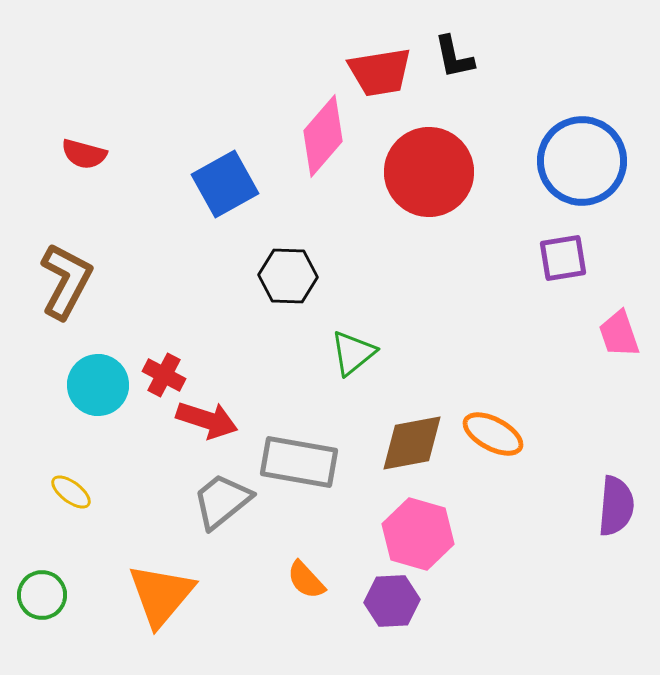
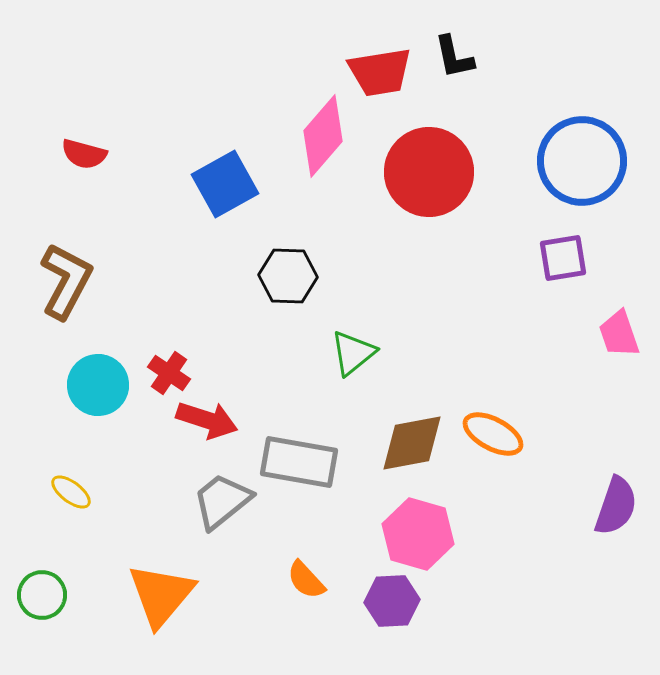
red cross: moved 5 px right, 2 px up; rotated 6 degrees clockwise
purple semicircle: rotated 14 degrees clockwise
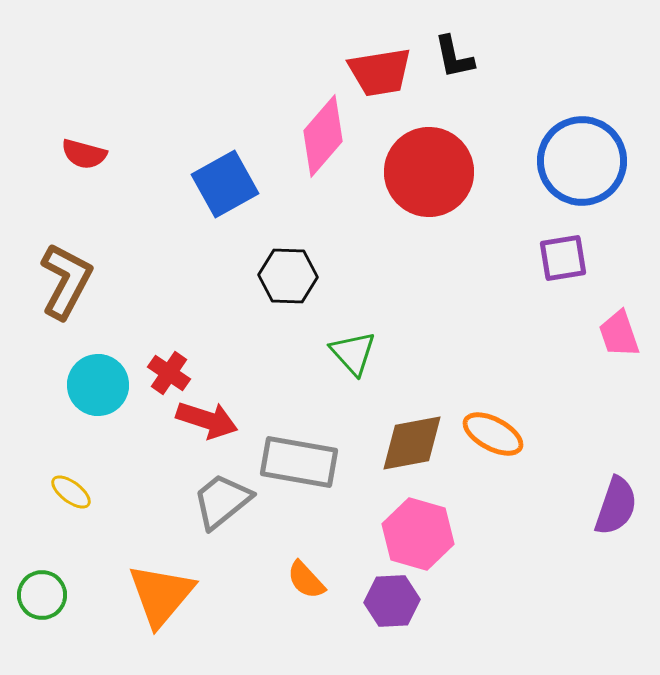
green triangle: rotated 33 degrees counterclockwise
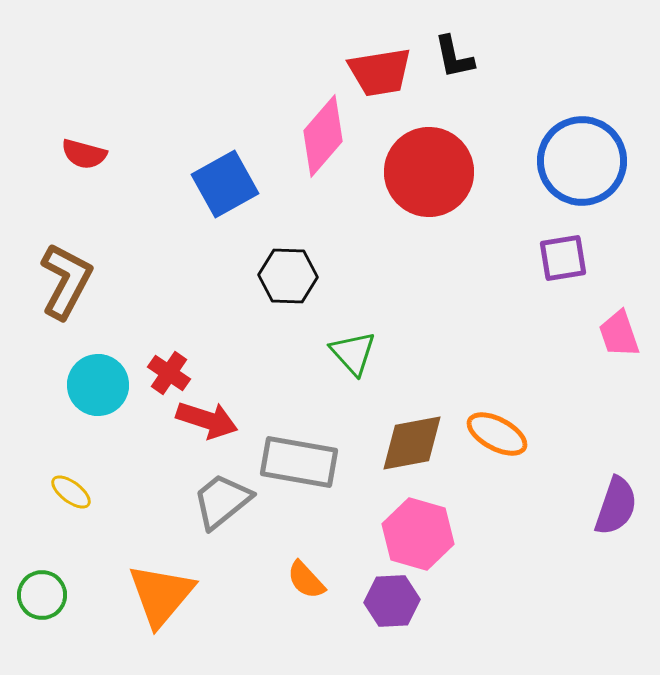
orange ellipse: moved 4 px right
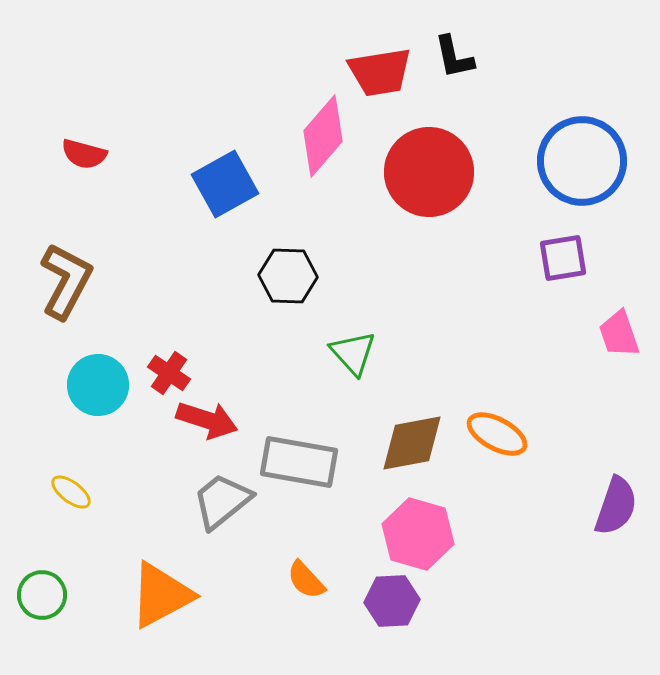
orange triangle: rotated 22 degrees clockwise
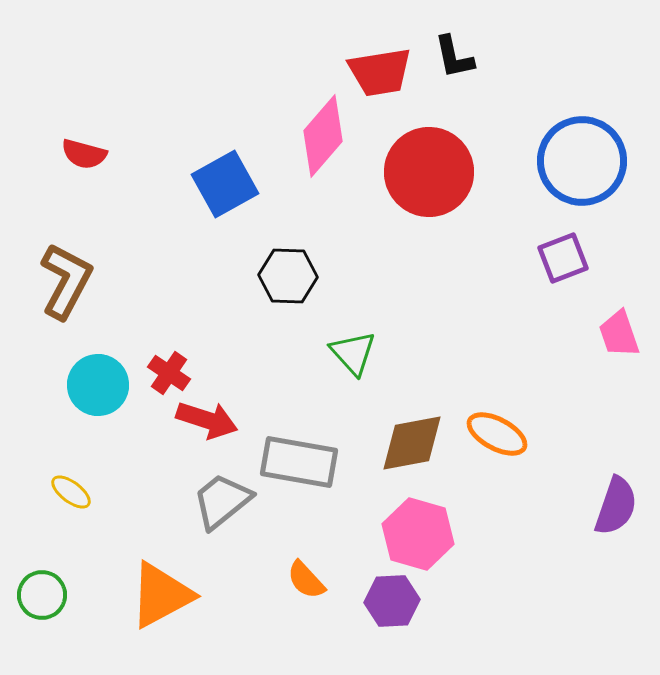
purple square: rotated 12 degrees counterclockwise
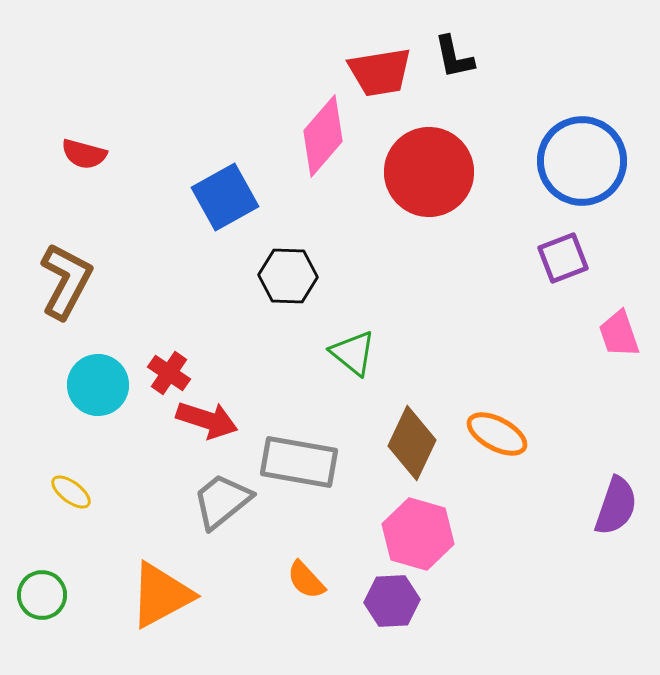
blue square: moved 13 px down
green triangle: rotated 9 degrees counterclockwise
brown diamond: rotated 54 degrees counterclockwise
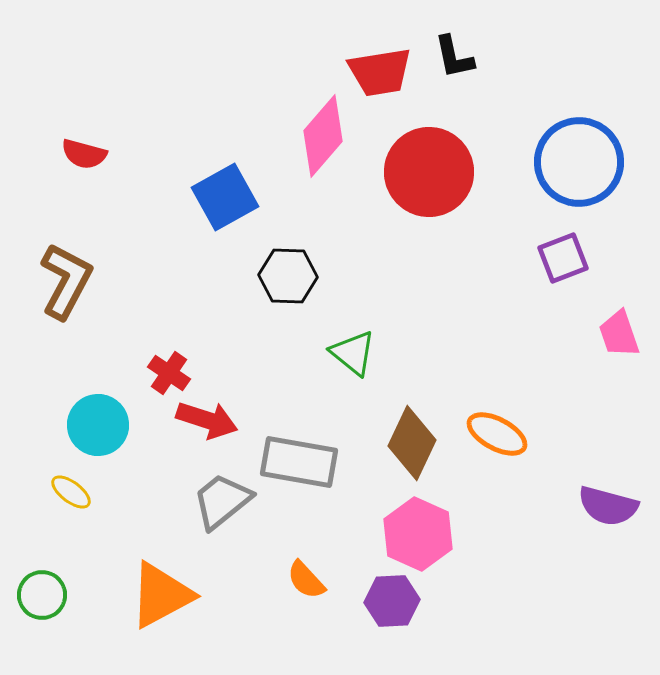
blue circle: moved 3 px left, 1 px down
cyan circle: moved 40 px down
purple semicircle: moved 8 px left; rotated 86 degrees clockwise
pink hexagon: rotated 8 degrees clockwise
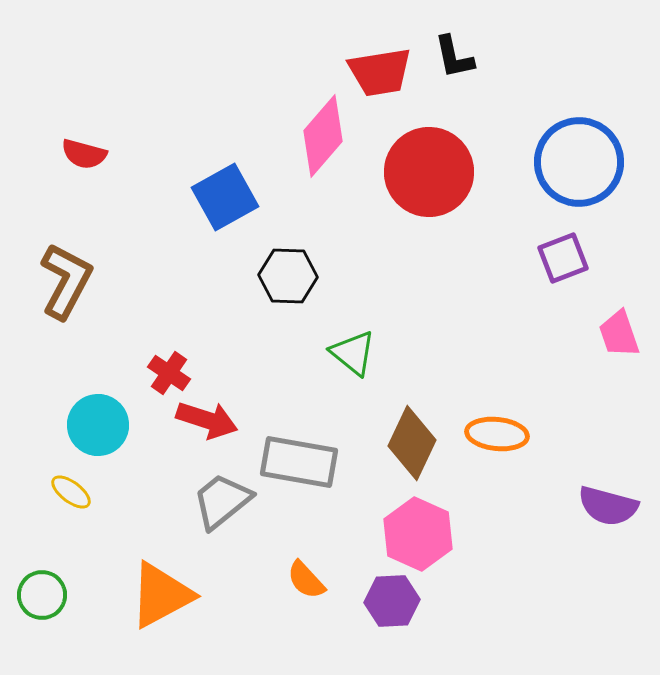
orange ellipse: rotated 22 degrees counterclockwise
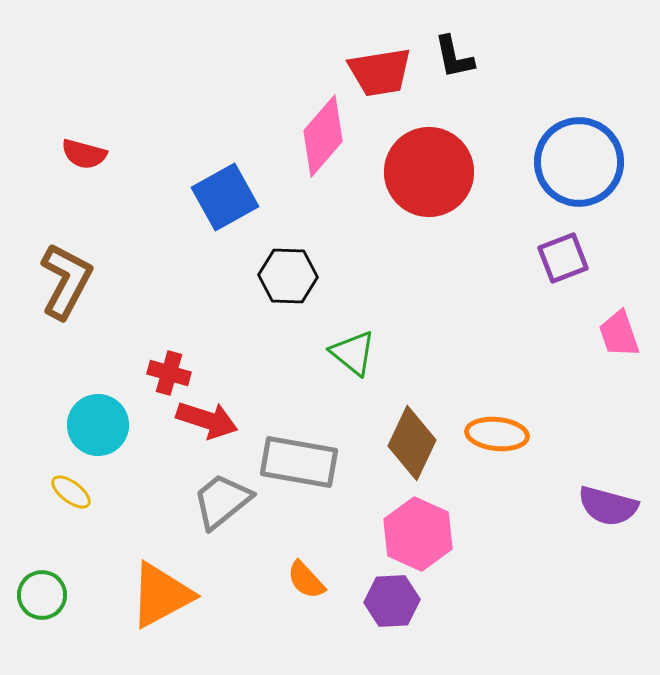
red cross: rotated 18 degrees counterclockwise
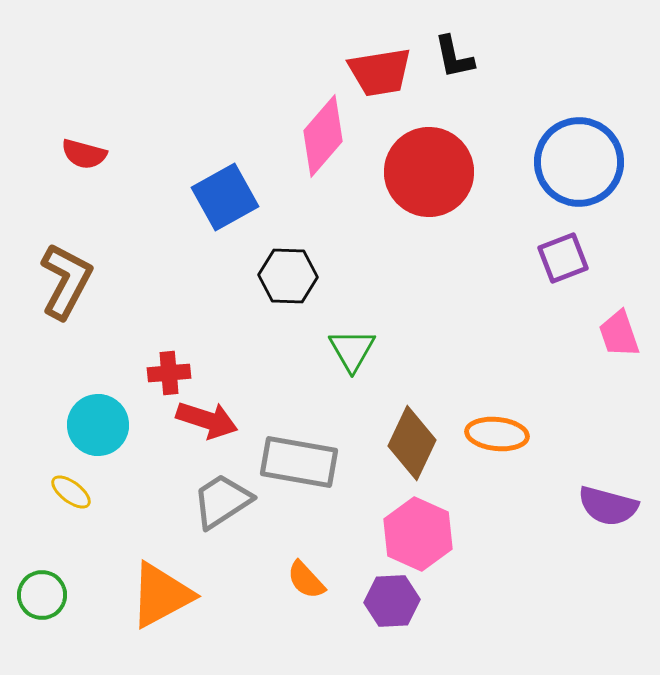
green triangle: moved 1 px left, 3 px up; rotated 21 degrees clockwise
red cross: rotated 21 degrees counterclockwise
gray trapezoid: rotated 6 degrees clockwise
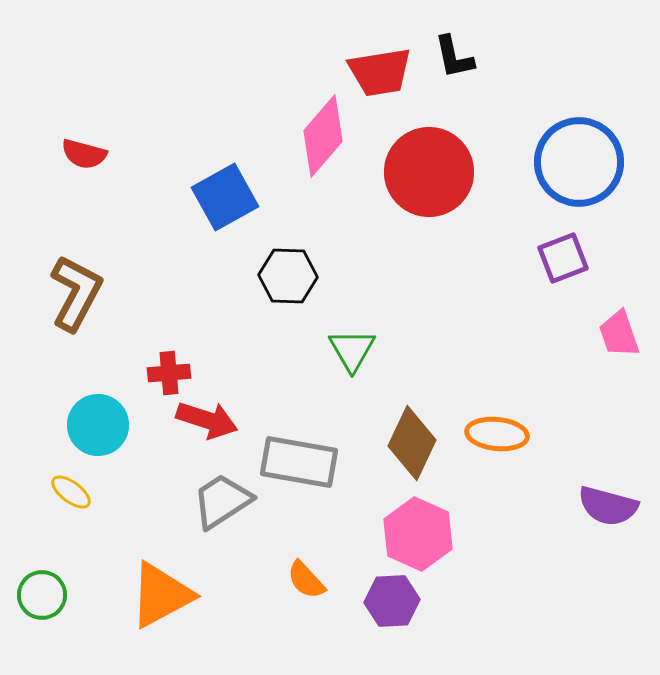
brown L-shape: moved 10 px right, 12 px down
